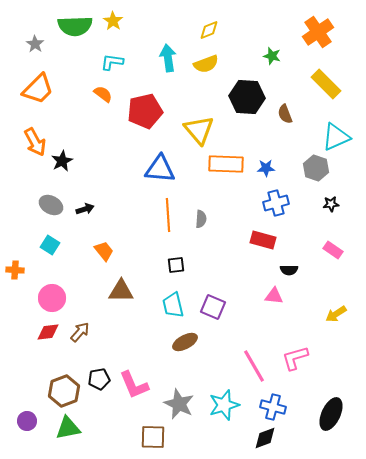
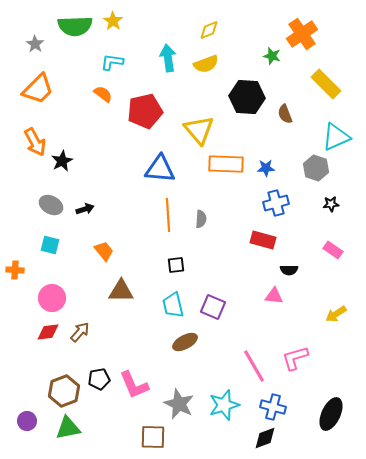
orange cross at (318, 32): moved 16 px left, 2 px down
cyan square at (50, 245): rotated 18 degrees counterclockwise
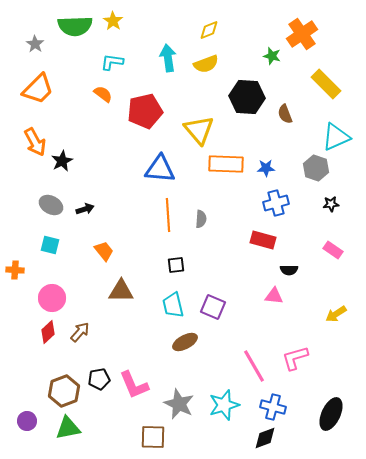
red diamond at (48, 332): rotated 35 degrees counterclockwise
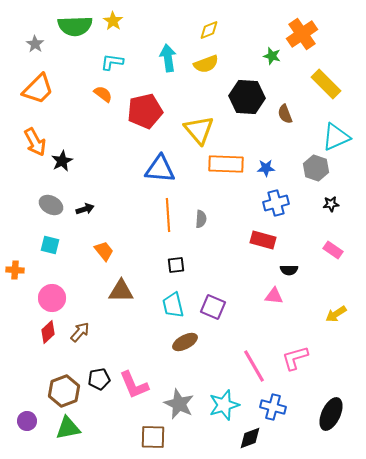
black diamond at (265, 438): moved 15 px left
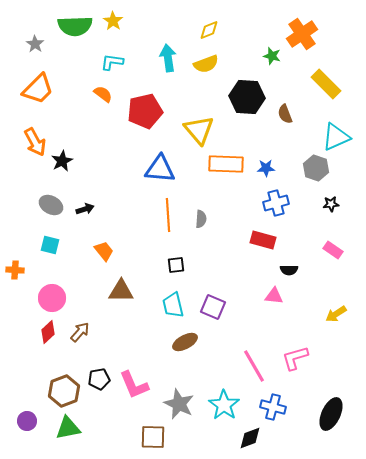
cyan star at (224, 405): rotated 20 degrees counterclockwise
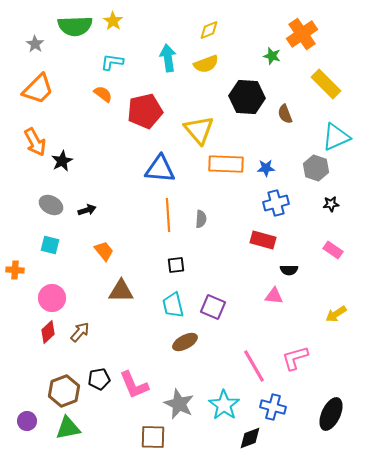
black arrow at (85, 209): moved 2 px right, 1 px down
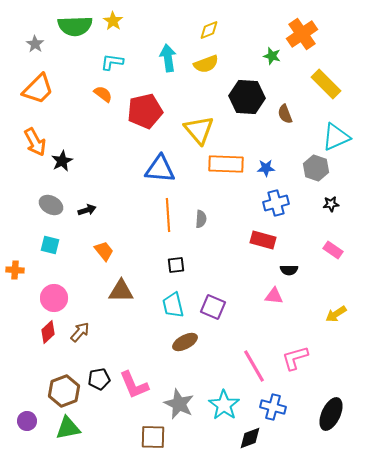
pink circle at (52, 298): moved 2 px right
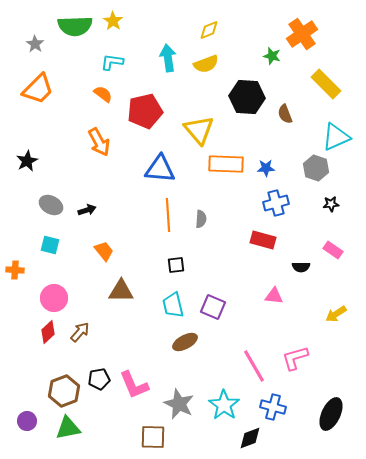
orange arrow at (35, 142): moved 64 px right
black star at (62, 161): moved 35 px left
black semicircle at (289, 270): moved 12 px right, 3 px up
